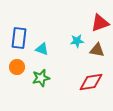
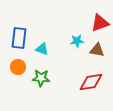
orange circle: moved 1 px right
green star: rotated 18 degrees clockwise
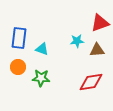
brown triangle: rotated 14 degrees counterclockwise
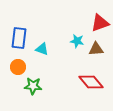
cyan star: rotated 16 degrees clockwise
brown triangle: moved 1 px left, 1 px up
green star: moved 8 px left, 8 px down
red diamond: rotated 60 degrees clockwise
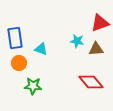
blue rectangle: moved 4 px left; rotated 15 degrees counterclockwise
cyan triangle: moved 1 px left
orange circle: moved 1 px right, 4 px up
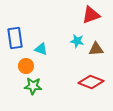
red triangle: moved 9 px left, 8 px up
orange circle: moved 7 px right, 3 px down
red diamond: rotated 30 degrees counterclockwise
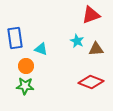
cyan star: rotated 16 degrees clockwise
green star: moved 8 px left
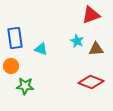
orange circle: moved 15 px left
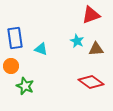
red diamond: rotated 15 degrees clockwise
green star: rotated 18 degrees clockwise
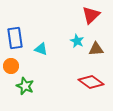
red triangle: rotated 24 degrees counterclockwise
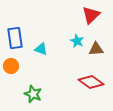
green star: moved 8 px right, 8 px down
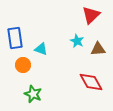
brown triangle: moved 2 px right
orange circle: moved 12 px right, 1 px up
red diamond: rotated 25 degrees clockwise
